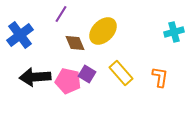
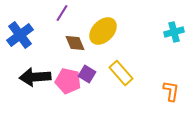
purple line: moved 1 px right, 1 px up
orange L-shape: moved 11 px right, 14 px down
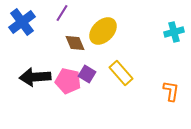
blue cross: moved 2 px right, 13 px up
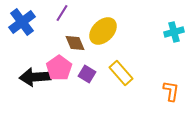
pink pentagon: moved 9 px left, 13 px up; rotated 25 degrees clockwise
